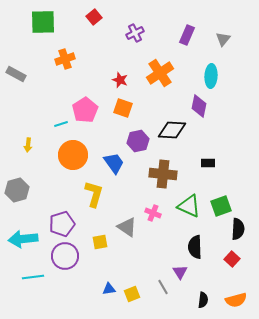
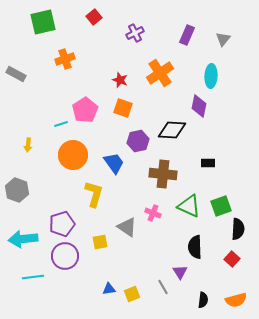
green square at (43, 22): rotated 12 degrees counterclockwise
gray hexagon at (17, 190): rotated 25 degrees counterclockwise
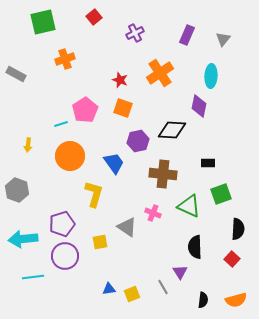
orange circle at (73, 155): moved 3 px left, 1 px down
green square at (221, 206): moved 12 px up
